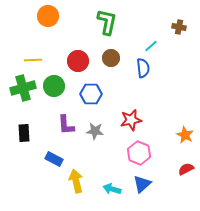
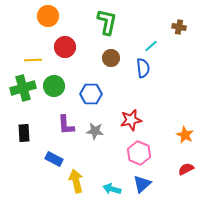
red circle: moved 13 px left, 14 px up
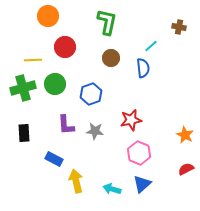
green circle: moved 1 px right, 2 px up
blue hexagon: rotated 20 degrees counterclockwise
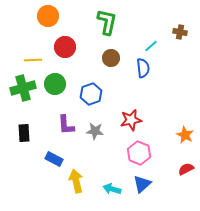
brown cross: moved 1 px right, 5 px down
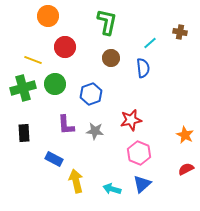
cyan line: moved 1 px left, 3 px up
yellow line: rotated 24 degrees clockwise
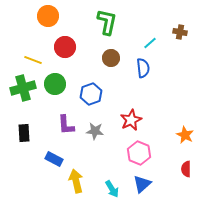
red star: rotated 15 degrees counterclockwise
red semicircle: rotated 63 degrees counterclockwise
cyan arrow: rotated 138 degrees counterclockwise
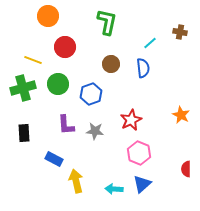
brown circle: moved 6 px down
green circle: moved 3 px right
orange star: moved 4 px left, 20 px up
cyan arrow: moved 2 px right; rotated 126 degrees clockwise
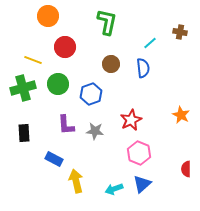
cyan arrow: rotated 24 degrees counterclockwise
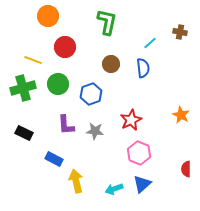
black rectangle: rotated 60 degrees counterclockwise
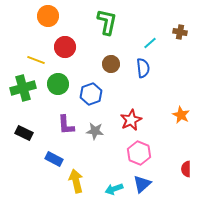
yellow line: moved 3 px right
